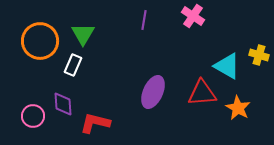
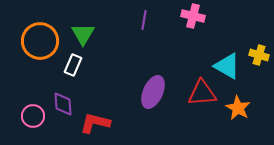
pink cross: rotated 20 degrees counterclockwise
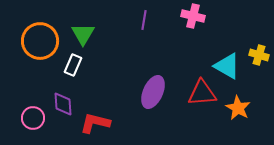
pink circle: moved 2 px down
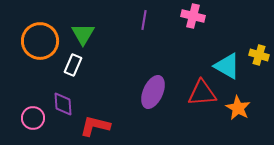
red L-shape: moved 3 px down
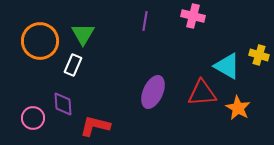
purple line: moved 1 px right, 1 px down
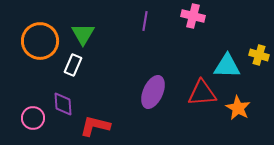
cyan triangle: rotated 28 degrees counterclockwise
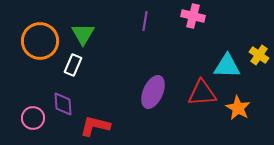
yellow cross: rotated 18 degrees clockwise
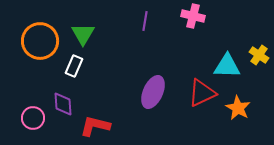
white rectangle: moved 1 px right, 1 px down
red triangle: rotated 20 degrees counterclockwise
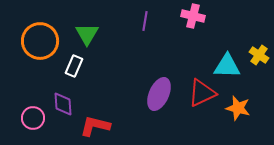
green triangle: moved 4 px right
purple ellipse: moved 6 px right, 2 px down
orange star: rotated 15 degrees counterclockwise
